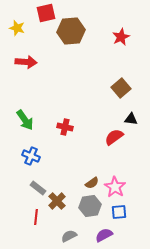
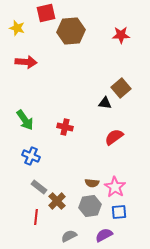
red star: moved 2 px up; rotated 24 degrees clockwise
black triangle: moved 26 px left, 16 px up
brown semicircle: rotated 40 degrees clockwise
gray rectangle: moved 1 px right, 1 px up
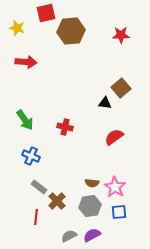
purple semicircle: moved 12 px left
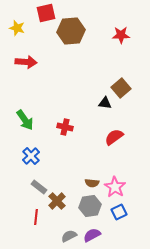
blue cross: rotated 24 degrees clockwise
blue square: rotated 21 degrees counterclockwise
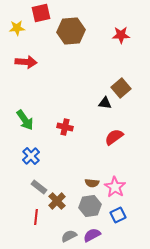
red square: moved 5 px left
yellow star: rotated 21 degrees counterclockwise
blue square: moved 1 px left, 3 px down
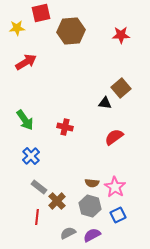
red arrow: rotated 35 degrees counterclockwise
gray hexagon: rotated 25 degrees clockwise
red line: moved 1 px right
gray semicircle: moved 1 px left, 3 px up
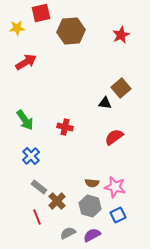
red star: rotated 24 degrees counterclockwise
pink star: rotated 20 degrees counterclockwise
red line: rotated 28 degrees counterclockwise
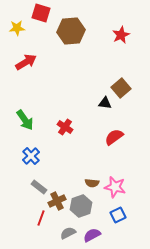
red square: rotated 30 degrees clockwise
red cross: rotated 21 degrees clockwise
brown cross: rotated 18 degrees clockwise
gray hexagon: moved 9 px left; rotated 25 degrees clockwise
red line: moved 4 px right, 1 px down; rotated 42 degrees clockwise
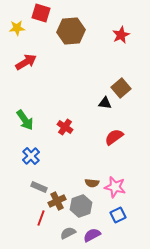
gray rectangle: rotated 14 degrees counterclockwise
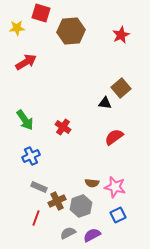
red cross: moved 2 px left
blue cross: rotated 18 degrees clockwise
red line: moved 5 px left
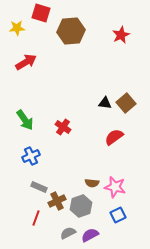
brown square: moved 5 px right, 15 px down
purple semicircle: moved 2 px left
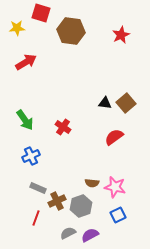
brown hexagon: rotated 12 degrees clockwise
gray rectangle: moved 1 px left, 1 px down
